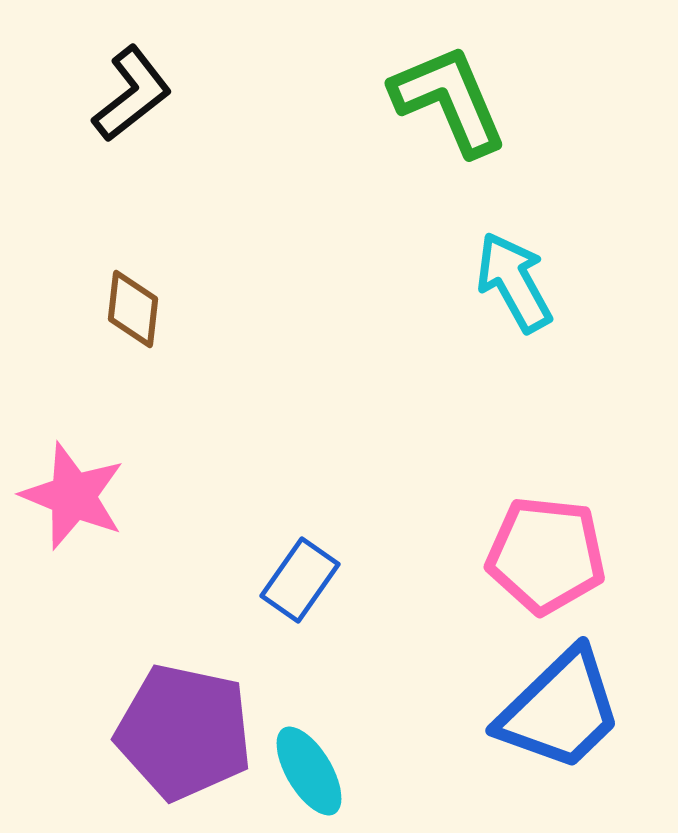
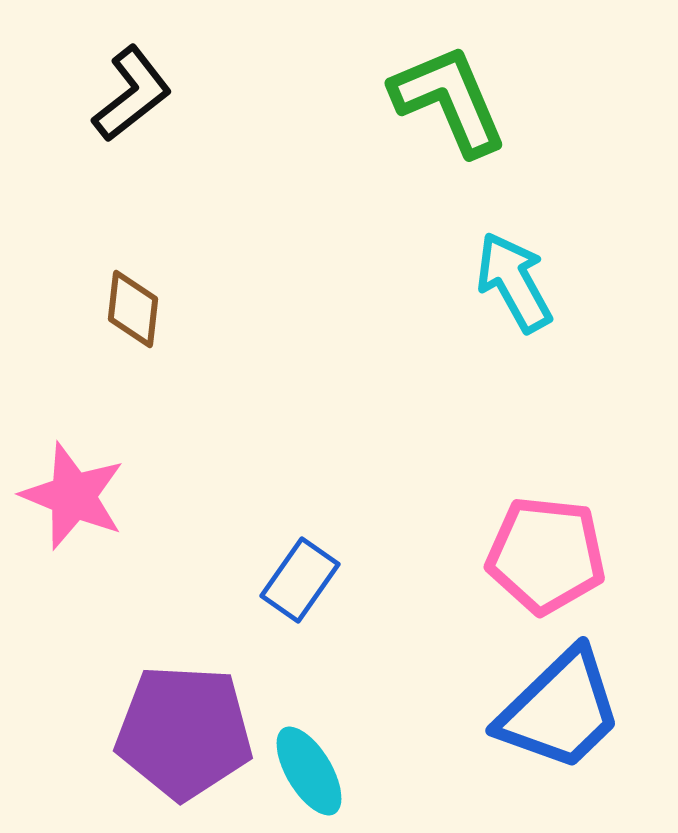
purple pentagon: rotated 9 degrees counterclockwise
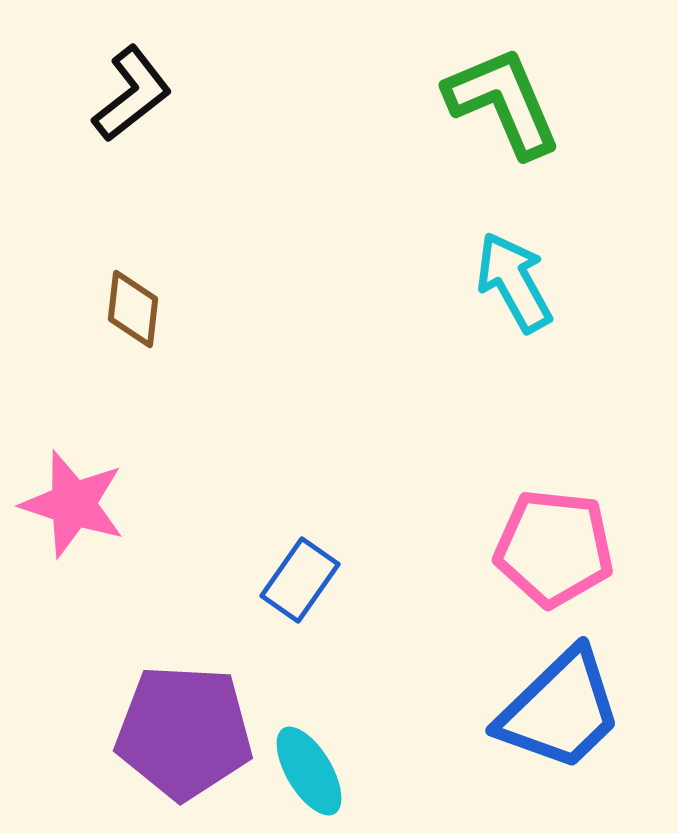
green L-shape: moved 54 px right, 2 px down
pink star: moved 8 px down; rotated 4 degrees counterclockwise
pink pentagon: moved 8 px right, 7 px up
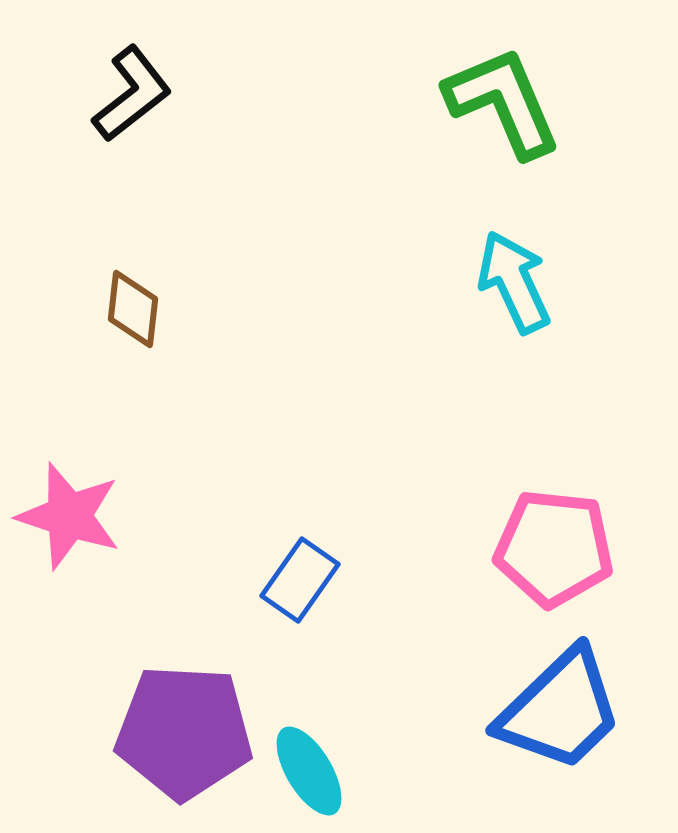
cyan arrow: rotated 4 degrees clockwise
pink star: moved 4 px left, 12 px down
